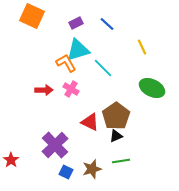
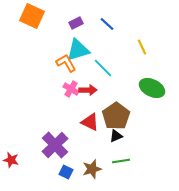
red arrow: moved 44 px right
red star: rotated 21 degrees counterclockwise
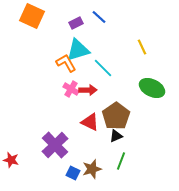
blue line: moved 8 px left, 7 px up
green line: rotated 60 degrees counterclockwise
blue square: moved 7 px right, 1 px down
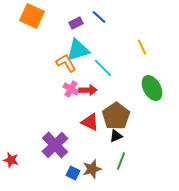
green ellipse: rotated 35 degrees clockwise
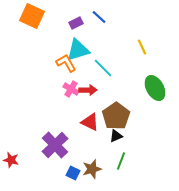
green ellipse: moved 3 px right
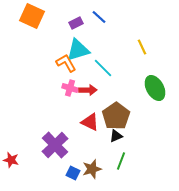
pink cross: moved 1 px left, 1 px up; rotated 14 degrees counterclockwise
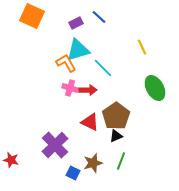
brown star: moved 1 px right, 6 px up
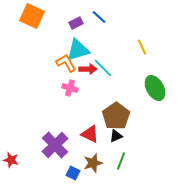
red arrow: moved 21 px up
red triangle: moved 12 px down
